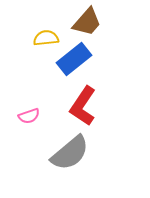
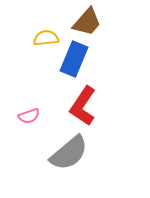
blue rectangle: rotated 28 degrees counterclockwise
gray semicircle: moved 1 px left
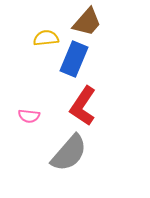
pink semicircle: rotated 25 degrees clockwise
gray semicircle: rotated 9 degrees counterclockwise
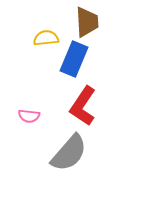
brown trapezoid: rotated 44 degrees counterclockwise
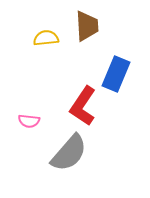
brown trapezoid: moved 4 px down
blue rectangle: moved 42 px right, 15 px down
pink semicircle: moved 5 px down
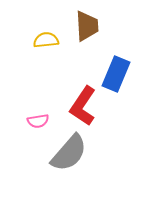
yellow semicircle: moved 2 px down
pink semicircle: moved 9 px right; rotated 15 degrees counterclockwise
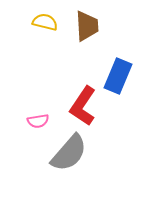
yellow semicircle: moved 1 px left, 18 px up; rotated 20 degrees clockwise
blue rectangle: moved 2 px right, 2 px down
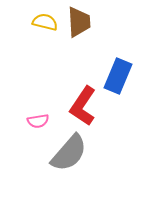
brown trapezoid: moved 8 px left, 4 px up
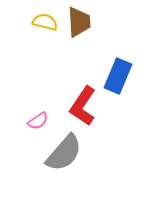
pink semicircle: rotated 25 degrees counterclockwise
gray semicircle: moved 5 px left
